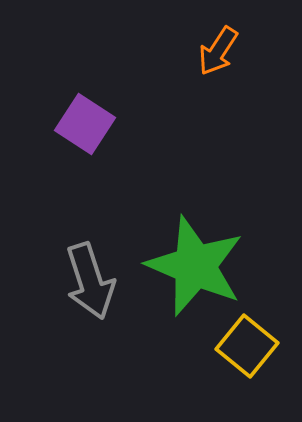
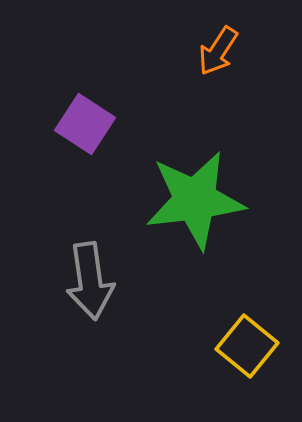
green star: moved 66 px up; rotated 30 degrees counterclockwise
gray arrow: rotated 10 degrees clockwise
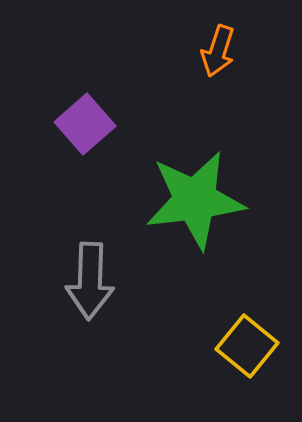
orange arrow: rotated 15 degrees counterclockwise
purple square: rotated 16 degrees clockwise
gray arrow: rotated 10 degrees clockwise
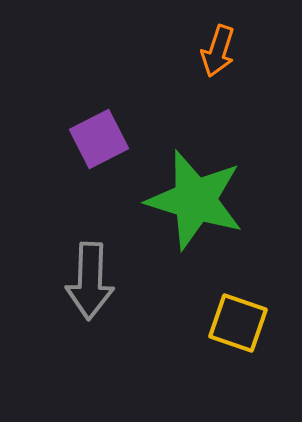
purple square: moved 14 px right, 15 px down; rotated 14 degrees clockwise
green star: rotated 24 degrees clockwise
yellow square: moved 9 px left, 23 px up; rotated 20 degrees counterclockwise
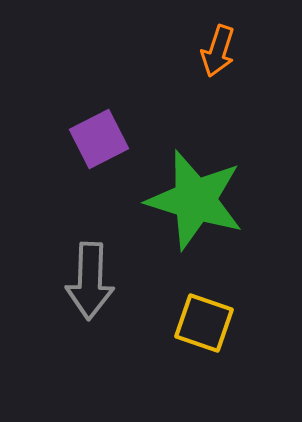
yellow square: moved 34 px left
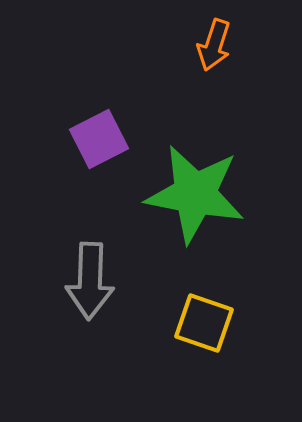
orange arrow: moved 4 px left, 6 px up
green star: moved 6 px up; rotated 6 degrees counterclockwise
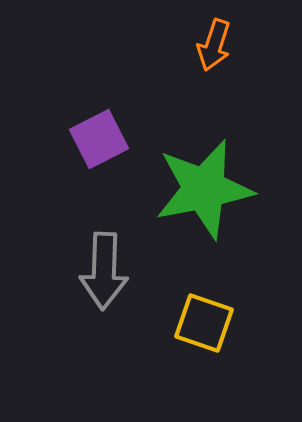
green star: moved 9 px right, 5 px up; rotated 22 degrees counterclockwise
gray arrow: moved 14 px right, 10 px up
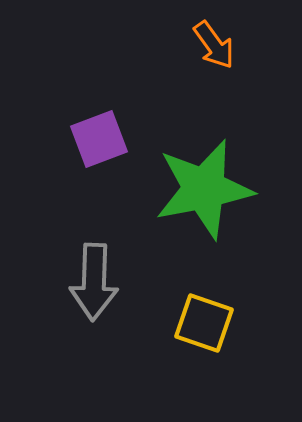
orange arrow: rotated 54 degrees counterclockwise
purple square: rotated 6 degrees clockwise
gray arrow: moved 10 px left, 11 px down
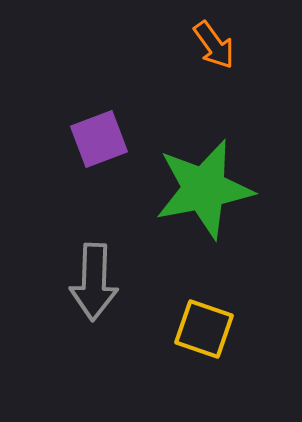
yellow square: moved 6 px down
